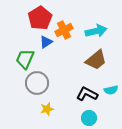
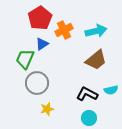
blue triangle: moved 4 px left, 2 px down
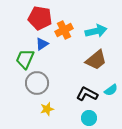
red pentagon: rotated 30 degrees counterclockwise
cyan semicircle: rotated 24 degrees counterclockwise
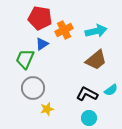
gray circle: moved 4 px left, 5 px down
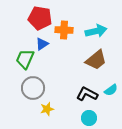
orange cross: rotated 30 degrees clockwise
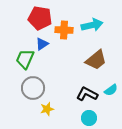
cyan arrow: moved 4 px left, 6 px up
